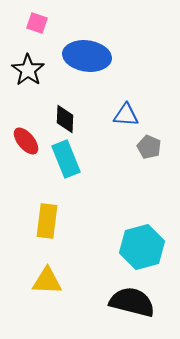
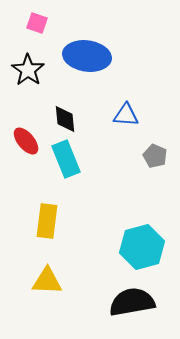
black diamond: rotated 8 degrees counterclockwise
gray pentagon: moved 6 px right, 9 px down
black semicircle: rotated 24 degrees counterclockwise
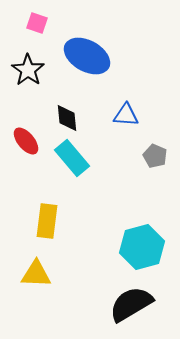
blue ellipse: rotated 21 degrees clockwise
black diamond: moved 2 px right, 1 px up
cyan rectangle: moved 6 px right, 1 px up; rotated 18 degrees counterclockwise
yellow triangle: moved 11 px left, 7 px up
black semicircle: moved 1 px left, 2 px down; rotated 21 degrees counterclockwise
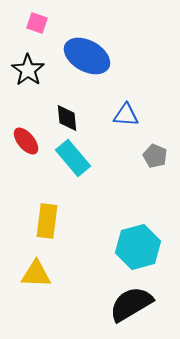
cyan rectangle: moved 1 px right
cyan hexagon: moved 4 px left
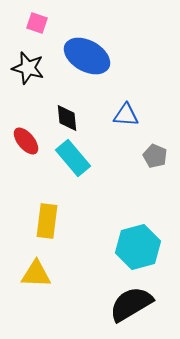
black star: moved 2 px up; rotated 20 degrees counterclockwise
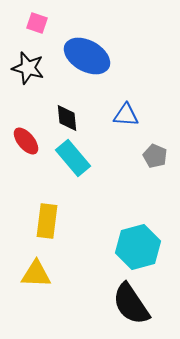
black semicircle: rotated 93 degrees counterclockwise
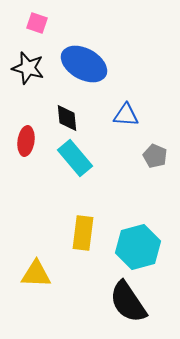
blue ellipse: moved 3 px left, 8 px down
red ellipse: rotated 48 degrees clockwise
cyan rectangle: moved 2 px right
yellow rectangle: moved 36 px right, 12 px down
black semicircle: moved 3 px left, 2 px up
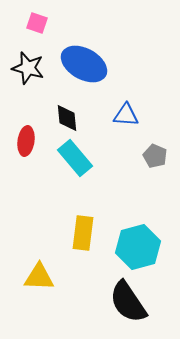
yellow triangle: moved 3 px right, 3 px down
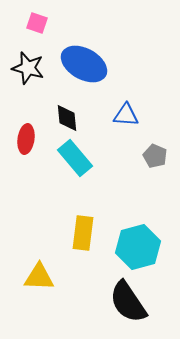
red ellipse: moved 2 px up
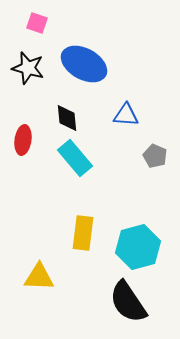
red ellipse: moved 3 px left, 1 px down
